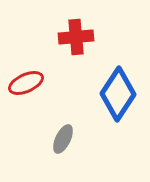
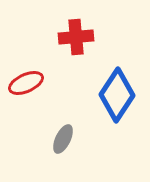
blue diamond: moved 1 px left, 1 px down
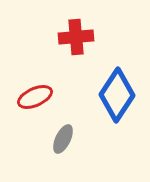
red ellipse: moved 9 px right, 14 px down
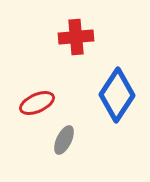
red ellipse: moved 2 px right, 6 px down
gray ellipse: moved 1 px right, 1 px down
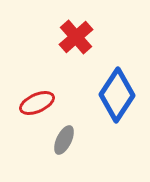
red cross: rotated 36 degrees counterclockwise
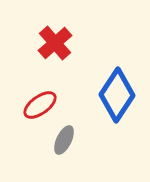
red cross: moved 21 px left, 6 px down
red ellipse: moved 3 px right, 2 px down; rotated 12 degrees counterclockwise
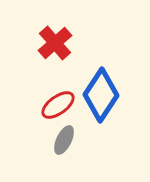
blue diamond: moved 16 px left
red ellipse: moved 18 px right
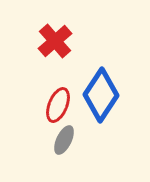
red cross: moved 2 px up
red ellipse: rotated 32 degrees counterclockwise
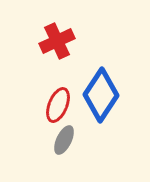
red cross: moved 2 px right; rotated 16 degrees clockwise
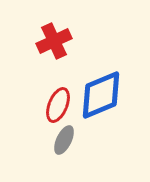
red cross: moved 3 px left
blue diamond: rotated 34 degrees clockwise
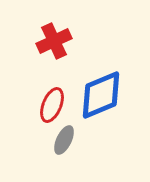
red ellipse: moved 6 px left
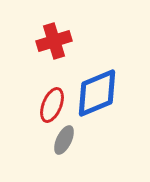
red cross: rotated 8 degrees clockwise
blue diamond: moved 4 px left, 2 px up
